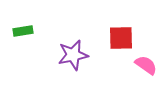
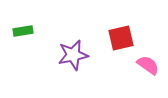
red square: rotated 12 degrees counterclockwise
pink semicircle: moved 2 px right
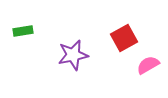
red square: moved 3 px right; rotated 16 degrees counterclockwise
pink semicircle: rotated 65 degrees counterclockwise
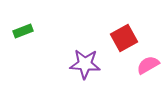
green rectangle: rotated 12 degrees counterclockwise
purple star: moved 12 px right, 9 px down; rotated 16 degrees clockwise
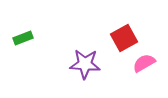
green rectangle: moved 7 px down
pink semicircle: moved 4 px left, 2 px up
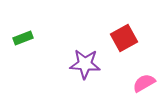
pink semicircle: moved 20 px down
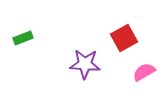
pink semicircle: moved 11 px up
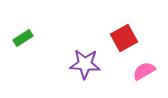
green rectangle: rotated 12 degrees counterclockwise
pink semicircle: moved 1 px up
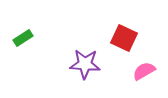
red square: rotated 36 degrees counterclockwise
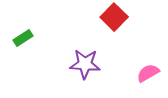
red square: moved 10 px left, 21 px up; rotated 20 degrees clockwise
pink semicircle: moved 4 px right, 2 px down
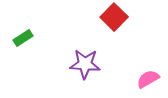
pink semicircle: moved 6 px down
